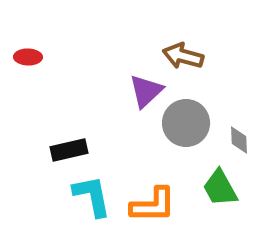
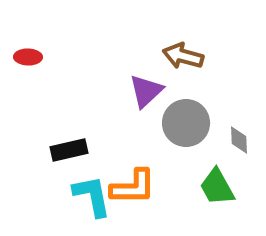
green trapezoid: moved 3 px left, 1 px up
orange L-shape: moved 20 px left, 18 px up
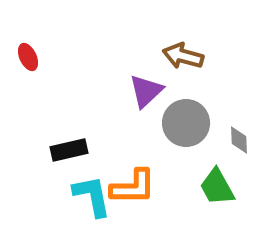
red ellipse: rotated 64 degrees clockwise
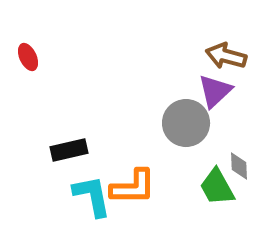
brown arrow: moved 43 px right
purple triangle: moved 69 px right
gray diamond: moved 26 px down
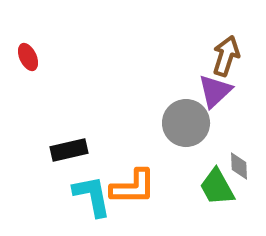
brown arrow: rotated 93 degrees clockwise
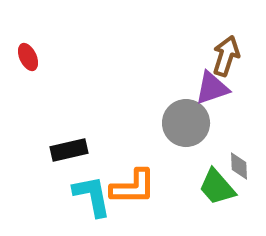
purple triangle: moved 3 px left, 3 px up; rotated 24 degrees clockwise
green trapezoid: rotated 12 degrees counterclockwise
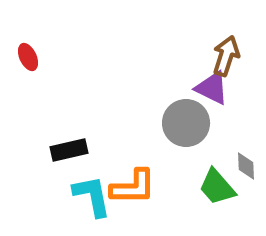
purple triangle: rotated 45 degrees clockwise
gray diamond: moved 7 px right
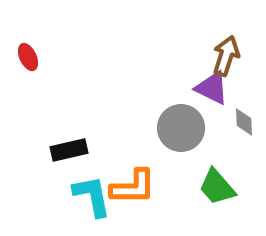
gray circle: moved 5 px left, 5 px down
gray diamond: moved 2 px left, 44 px up
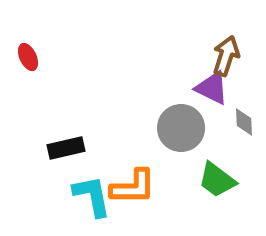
black rectangle: moved 3 px left, 2 px up
green trapezoid: moved 7 px up; rotated 12 degrees counterclockwise
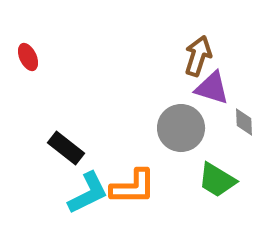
brown arrow: moved 28 px left
purple triangle: rotated 9 degrees counterclockwise
black rectangle: rotated 51 degrees clockwise
green trapezoid: rotated 6 degrees counterclockwise
cyan L-shape: moved 4 px left, 3 px up; rotated 75 degrees clockwise
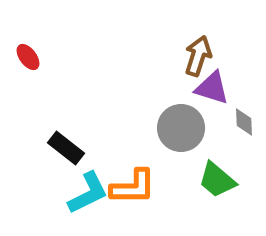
red ellipse: rotated 12 degrees counterclockwise
green trapezoid: rotated 9 degrees clockwise
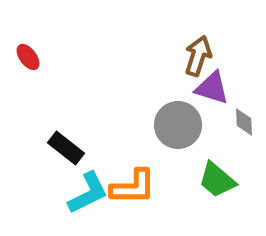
gray circle: moved 3 px left, 3 px up
